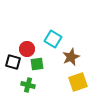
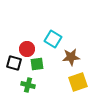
brown star: rotated 18 degrees clockwise
black square: moved 1 px right, 1 px down
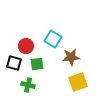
red circle: moved 1 px left, 3 px up
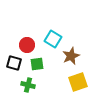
red circle: moved 1 px right, 1 px up
brown star: moved 1 px up; rotated 18 degrees counterclockwise
